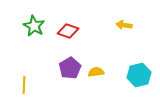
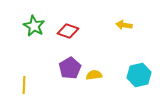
yellow semicircle: moved 2 px left, 3 px down
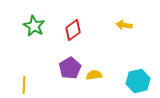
red diamond: moved 5 px right, 1 px up; rotated 55 degrees counterclockwise
cyan hexagon: moved 1 px left, 6 px down
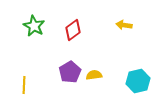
purple pentagon: moved 4 px down
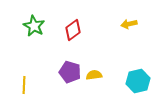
yellow arrow: moved 5 px right, 1 px up; rotated 21 degrees counterclockwise
purple pentagon: rotated 25 degrees counterclockwise
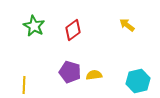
yellow arrow: moved 2 px left, 1 px down; rotated 49 degrees clockwise
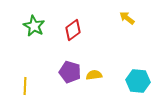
yellow arrow: moved 7 px up
cyan hexagon: rotated 20 degrees clockwise
yellow line: moved 1 px right, 1 px down
